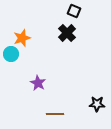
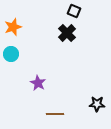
orange star: moved 9 px left, 11 px up
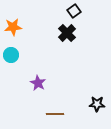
black square: rotated 32 degrees clockwise
orange star: rotated 12 degrees clockwise
cyan circle: moved 1 px down
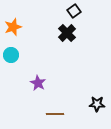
orange star: rotated 12 degrees counterclockwise
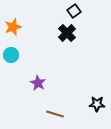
brown line: rotated 18 degrees clockwise
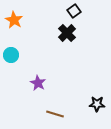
orange star: moved 1 px right, 7 px up; rotated 24 degrees counterclockwise
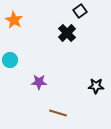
black square: moved 6 px right
cyan circle: moved 1 px left, 5 px down
purple star: moved 1 px right, 1 px up; rotated 28 degrees counterclockwise
black star: moved 1 px left, 18 px up
brown line: moved 3 px right, 1 px up
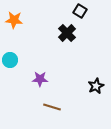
black square: rotated 24 degrees counterclockwise
orange star: rotated 24 degrees counterclockwise
purple star: moved 1 px right, 3 px up
black star: rotated 28 degrees counterclockwise
brown line: moved 6 px left, 6 px up
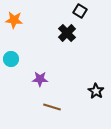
cyan circle: moved 1 px right, 1 px up
black star: moved 5 px down; rotated 14 degrees counterclockwise
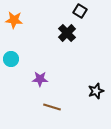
black star: rotated 21 degrees clockwise
